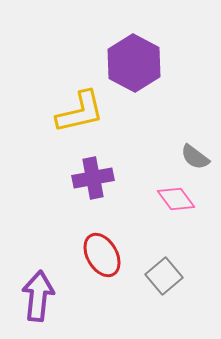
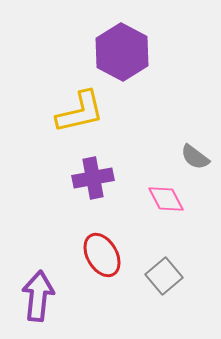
purple hexagon: moved 12 px left, 11 px up
pink diamond: moved 10 px left; rotated 9 degrees clockwise
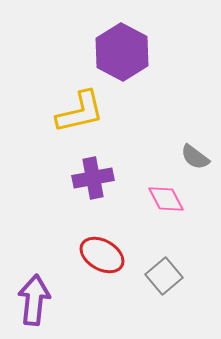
red ellipse: rotated 30 degrees counterclockwise
purple arrow: moved 4 px left, 4 px down
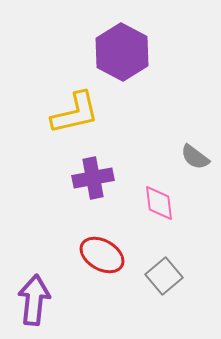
yellow L-shape: moved 5 px left, 1 px down
pink diamond: moved 7 px left, 4 px down; rotated 21 degrees clockwise
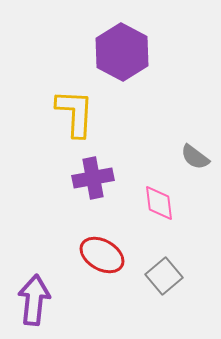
yellow L-shape: rotated 74 degrees counterclockwise
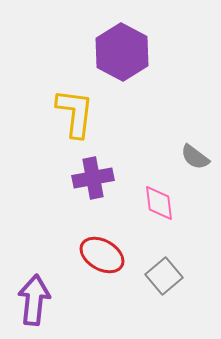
yellow L-shape: rotated 4 degrees clockwise
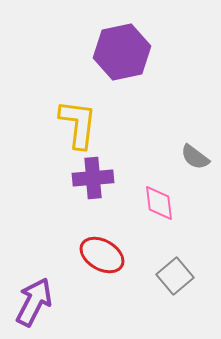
purple hexagon: rotated 20 degrees clockwise
yellow L-shape: moved 3 px right, 11 px down
purple cross: rotated 6 degrees clockwise
gray square: moved 11 px right
purple arrow: moved 2 px down; rotated 21 degrees clockwise
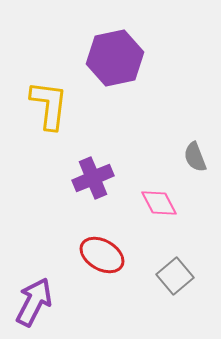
purple hexagon: moved 7 px left, 6 px down
yellow L-shape: moved 29 px left, 19 px up
gray semicircle: rotated 32 degrees clockwise
purple cross: rotated 18 degrees counterclockwise
pink diamond: rotated 21 degrees counterclockwise
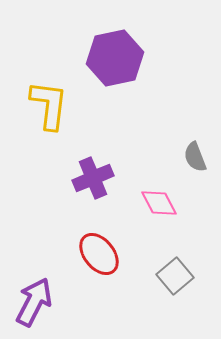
red ellipse: moved 3 px left, 1 px up; rotated 21 degrees clockwise
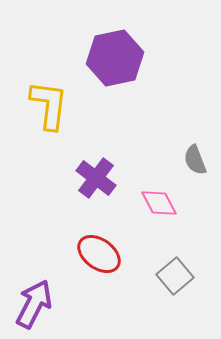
gray semicircle: moved 3 px down
purple cross: moved 3 px right; rotated 30 degrees counterclockwise
red ellipse: rotated 15 degrees counterclockwise
purple arrow: moved 2 px down
